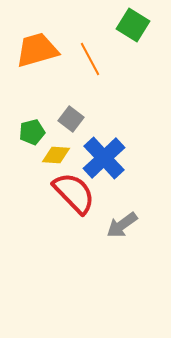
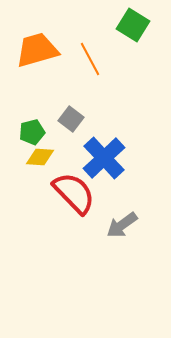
yellow diamond: moved 16 px left, 2 px down
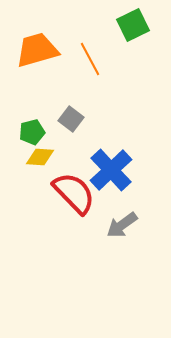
green square: rotated 32 degrees clockwise
blue cross: moved 7 px right, 12 px down
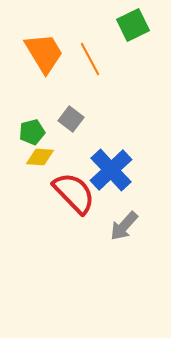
orange trapezoid: moved 7 px right, 3 px down; rotated 75 degrees clockwise
gray arrow: moved 2 px right, 1 px down; rotated 12 degrees counterclockwise
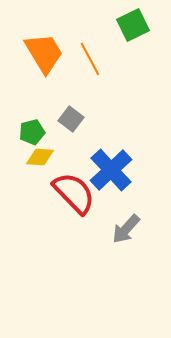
gray arrow: moved 2 px right, 3 px down
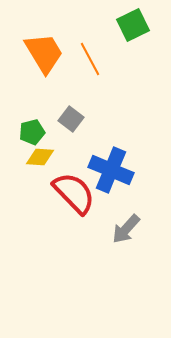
blue cross: rotated 24 degrees counterclockwise
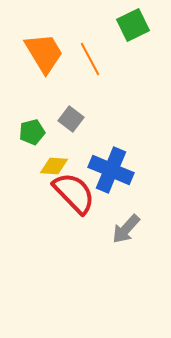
yellow diamond: moved 14 px right, 9 px down
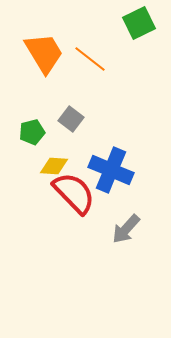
green square: moved 6 px right, 2 px up
orange line: rotated 24 degrees counterclockwise
